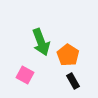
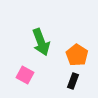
orange pentagon: moved 9 px right
black rectangle: rotated 49 degrees clockwise
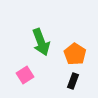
orange pentagon: moved 2 px left, 1 px up
pink square: rotated 30 degrees clockwise
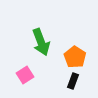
orange pentagon: moved 3 px down
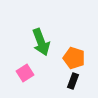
orange pentagon: moved 1 px left, 1 px down; rotated 15 degrees counterclockwise
pink square: moved 2 px up
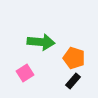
green arrow: rotated 64 degrees counterclockwise
black rectangle: rotated 21 degrees clockwise
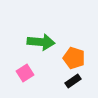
black rectangle: rotated 14 degrees clockwise
